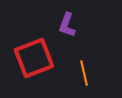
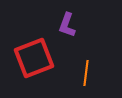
orange line: moved 2 px right; rotated 20 degrees clockwise
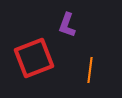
orange line: moved 4 px right, 3 px up
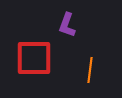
red square: rotated 21 degrees clockwise
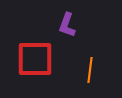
red square: moved 1 px right, 1 px down
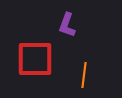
orange line: moved 6 px left, 5 px down
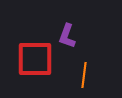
purple L-shape: moved 11 px down
